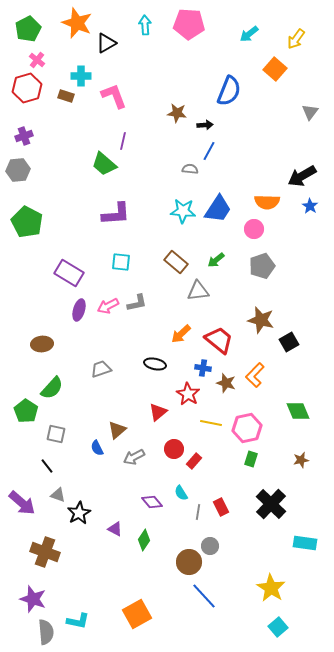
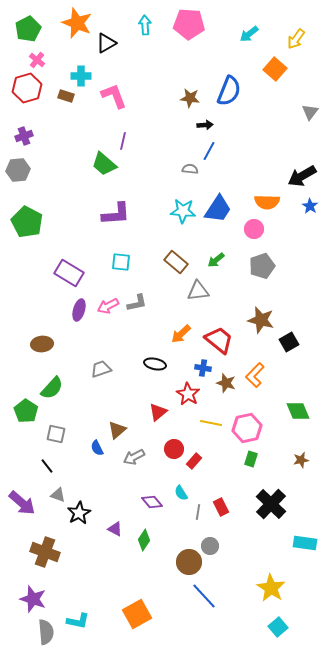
brown star at (177, 113): moved 13 px right, 15 px up
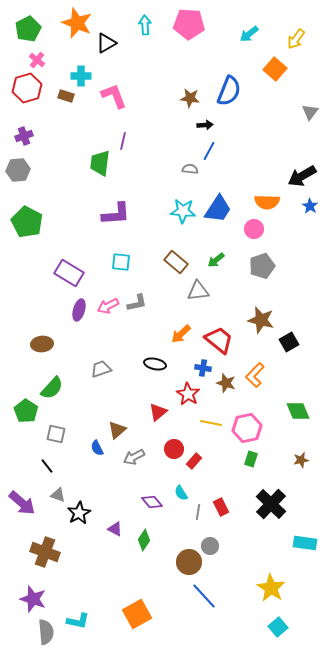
green trapezoid at (104, 164): moved 4 px left, 1 px up; rotated 56 degrees clockwise
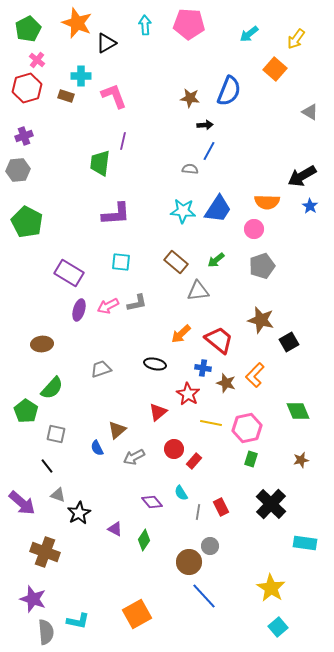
gray triangle at (310, 112): rotated 36 degrees counterclockwise
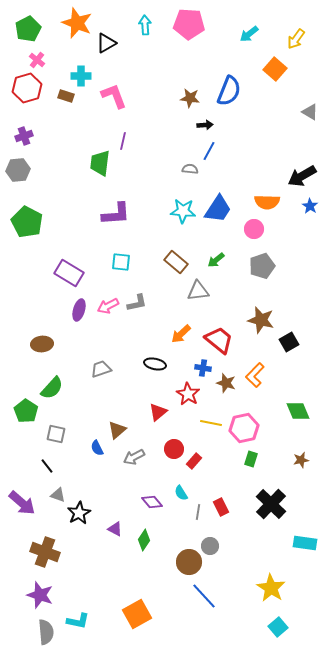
pink hexagon at (247, 428): moved 3 px left
purple star at (33, 599): moved 7 px right, 4 px up
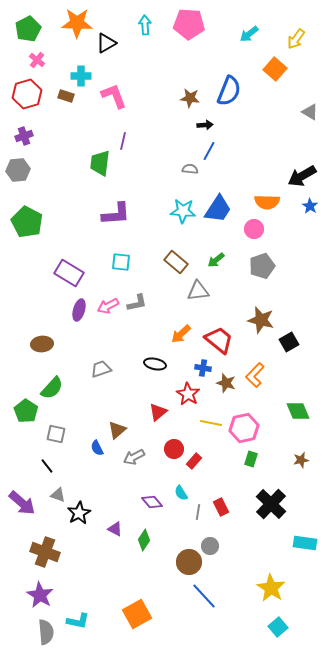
orange star at (77, 23): rotated 20 degrees counterclockwise
red hexagon at (27, 88): moved 6 px down
purple star at (40, 595): rotated 12 degrees clockwise
